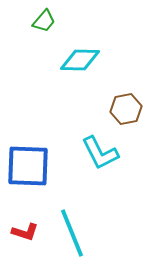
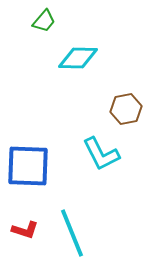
cyan diamond: moved 2 px left, 2 px up
cyan L-shape: moved 1 px right, 1 px down
red L-shape: moved 2 px up
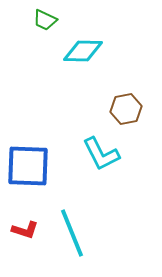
green trapezoid: moved 1 px right, 1 px up; rotated 75 degrees clockwise
cyan diamond: moved 5 px right, 7 px up
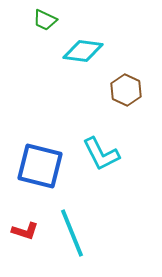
cyan diamond: rotated 6 degrees clockwise
brown hexagon: moved 19 px up; rotated 24 degrees counterclockwise
blue square: moved 12 px right; rotated 12 degrees clockwise
red L-shape: moved 1 px down
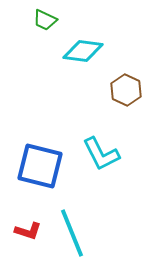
red L-shape: moved 3 px right
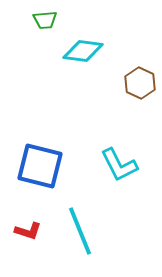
green trapezoid: rotated 30 degrees counterclockwise
brown hexagon: moved 14 px right, 7 px up
cyan L-shape: moved 18 px right, 11 px down
cyan line: moved 8 px right, 2 px up
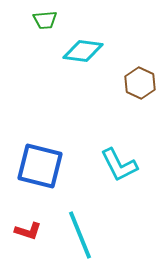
cyan line: moved 4 px down
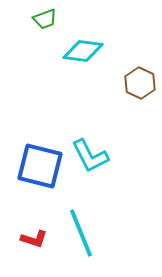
green trapezoid: moved 1 px up; rotated 15 degrees counterclockwise
cyan L-shape: moved 29 px left, 9 px up
red L-shape: moved 6 px right, 8 px down
cyan line: moved 1 px right, 2 px up
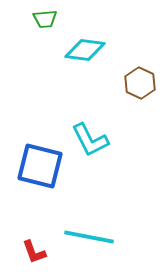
green trapezoid: rotated 15 degrees clockwise
cyan diamond: moved 2 px right, 1 px up
cyan L-shape: moved 16 px up
cyan line: moved 8 px right, 4 px down; rotated 57 degrees counterclockwise
red L-shape: moved 13 px down; rotated 52 degrees clockwise
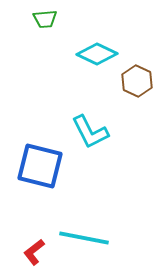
cyan diamond: moved 12 px right, 4 px down; rotated 18 degrees clockwise
brown hexagon: moved 3 px left, 2 px up
cyan L-shape: moved 8 px up
cyan line: moved 5 px left, 1 px down
red L-shape: rotated 72 degrees clockwise
